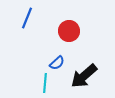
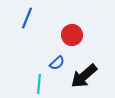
red circle: moved 3 px right, 4 px down
cyan line: moved 6 px left, 1 px down
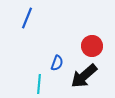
red circle: moved 20 px right, 11 px down
blue semicircle: rotated 28 degrees counterclockwise
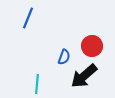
blue line: moved 1 px right
blue semicircle: moved 7 px right, 6 px up
cyan line: moved 2 px left
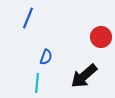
red circle: moved 9 px right, 9 px up
blue semicircle: moved 18 px left
cyan line: moved 1 px up
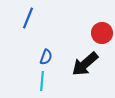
red circle: moved 1 px right, 4 px up
black arrow: moved 1 px right, 12 px up
cyan line: moved 5 px right, 2 px up
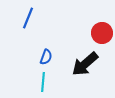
cyan line: moved 1 px right, 1 px down
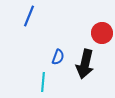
blue line: moved 1 px right, 2 px up
blue semicircle: moved 12 px right
black arrow: rotated 36 degrees counterclockwise
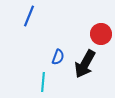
red circle: moved 1 px left, 1 px down
black arrow: rotated 16 degrees clockwise
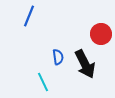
blue semicircle: rotated 28 degrees counterclockwise
black arrow: rotated 56 degrees counterclockwise
cyan line: rotated 30 degrees counterclockwise
